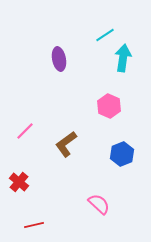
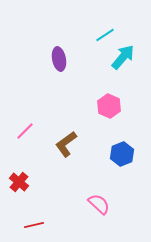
cyan arrow: moved 1 px up; rotated 32 degrees clockwise
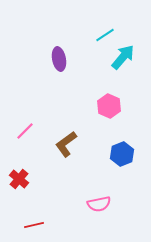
red cross: moved 3 px up
pink semicircle: rotated 125 degrees clockwise
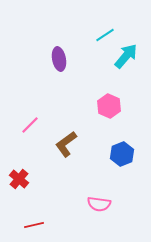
cyan arrow: moved 3 px right, 1 px up
pink line: moved 5 px right, 6 px up
pink semicircle: rotated 20 degrees clockwise
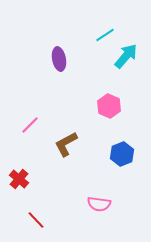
brown L-shape: rotated 8 degrees clockwise
red line: moved 2 px right, 5 px up; rotated 60 degrees clockwise
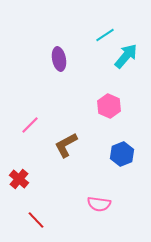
brown L-shape: moved 1 px down
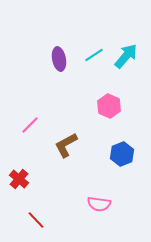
cyan line: moved 11 px left, 20 px down
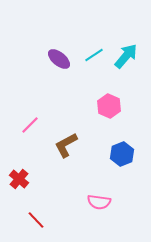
purple ellipse: rotated 40 degrees counterclockwise
pink semicircle: moved 2 px up
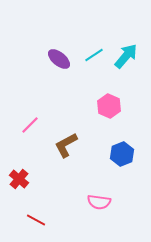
red line: rotated 18 degrees counterclockwise
